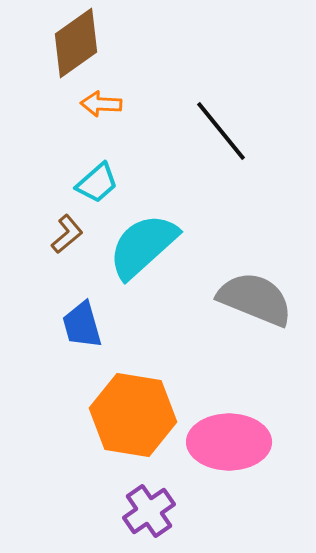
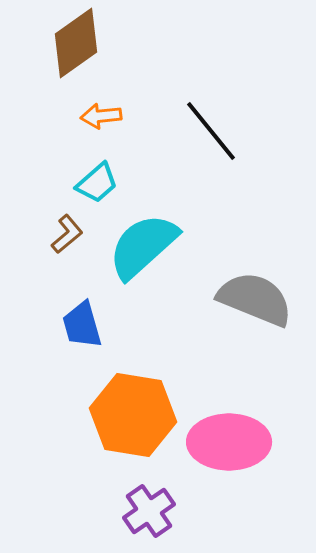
orange arrow: moved 12 px down; rotated 9 degrees counterclockwise
black line: moved 10 px left
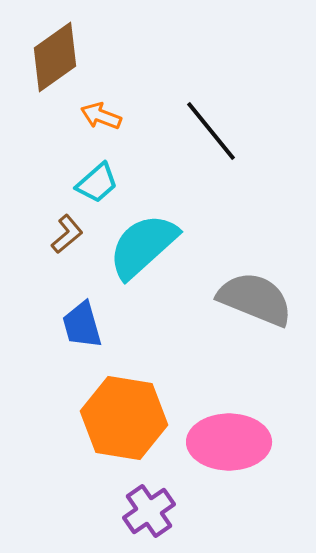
brown diamond: moved 21 px left, 14 px down
orange arrow: rotated 27 degrees clockwise
orange hexagon: moved 9 px left, 3 px down
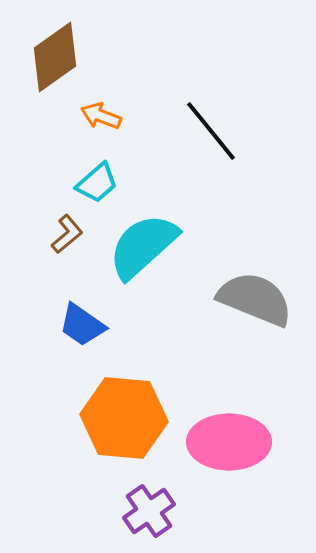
blue trapezoid: rotated 39 degrees counterclockwise
orange hexagon: rotated 4 degrees counterclockwise
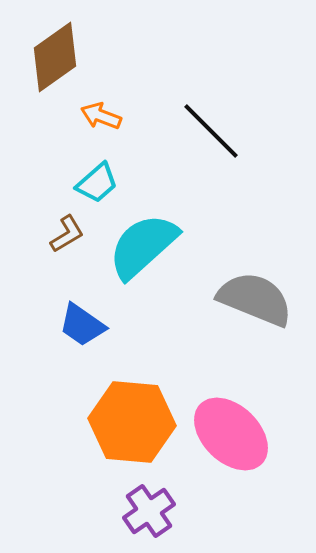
black line: rotated 6 degrees counterclockwise
brown L-shape: rotated 9 degrees clockwise
orange hexagon: moved 8 px right, 4 px down
pink ellipse: moved 2 px right, 8 px up; rotated 44 degrees clockwise
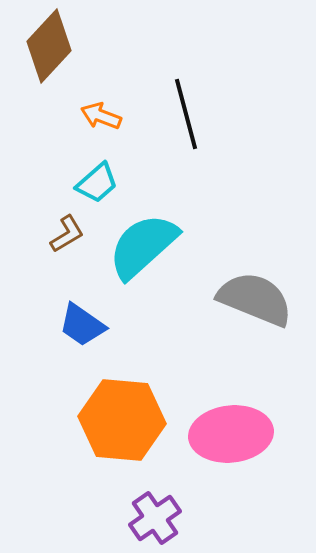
brown diamond: moved 6 px left, 11 px up; rotated 12 degrees counterclockwise
black line: moved 25 px left, 17 px up; rotated 30 degrees clockwise
orange hexagon: moved 10 px left, 2 px up
pink ellipse: rotated 50 degrees counterclockwise
purple cross: moved 6 px right, 7 px down
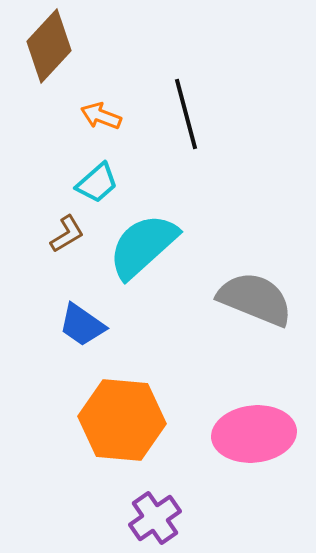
pink ellipse: moved 23 px right
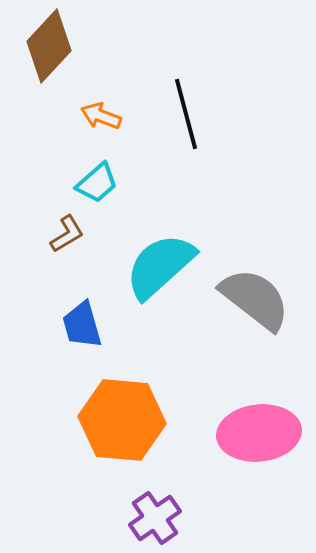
cyan semicircle: moved 17 px right, 20 px down
gray semicircle: rotated 16 degrees clockwise
blue trapezoid: rotated 39 degrees clockwise
pink ellipse: moved 5 px right, 1 px up
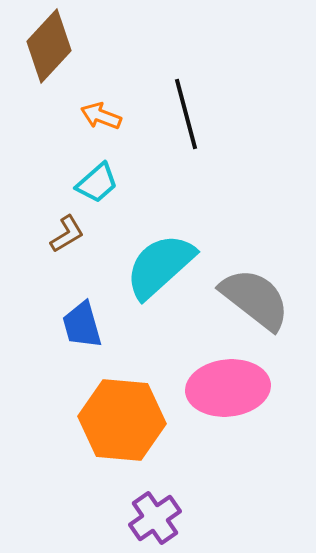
pink ellipse: moved 31 px left, 45 px up
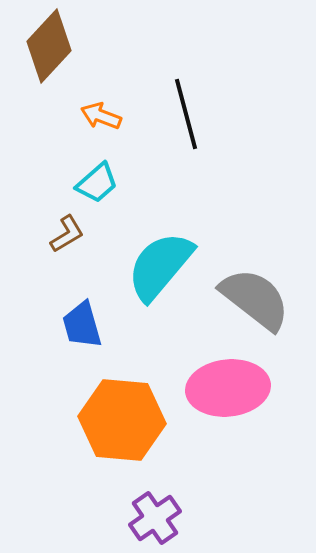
cyan semicircle: rotated 8 degrees counterclockwise
